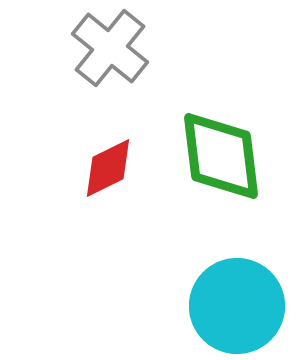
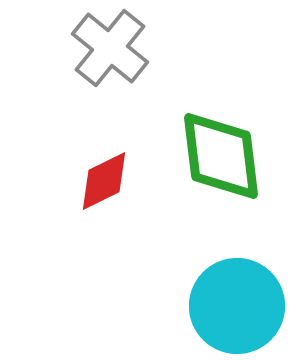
red diamond: moved 4 px left, 13 px down
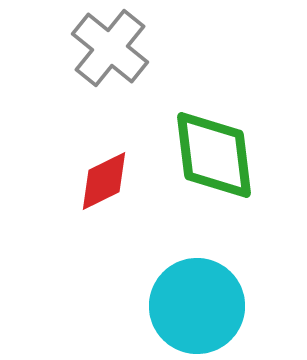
green diamond: moved 7 px left, 1 px up
cyan circle: moved 40 px left
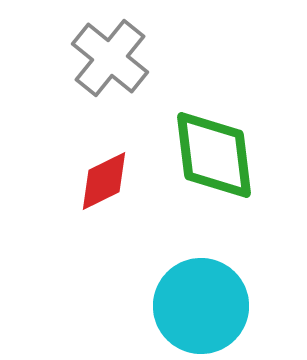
gray cross: moved 10 px down
cyan circle: moved 4 px right
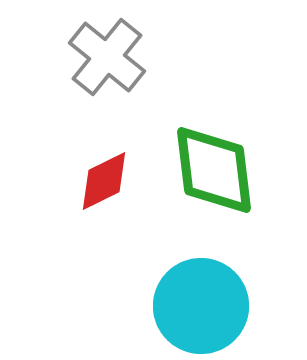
gray cross: moved 3 px left, 1 px up
green diamond: moved 15 px down
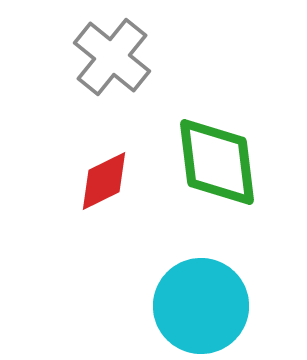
gray cross: moved 5 px right
green diamond: moved 3 px right, 8 px up
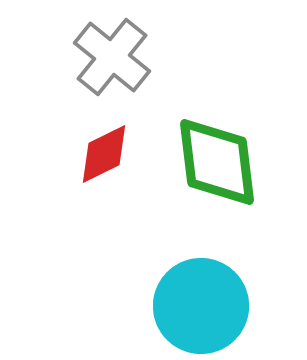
red diamond: moved 27 px up
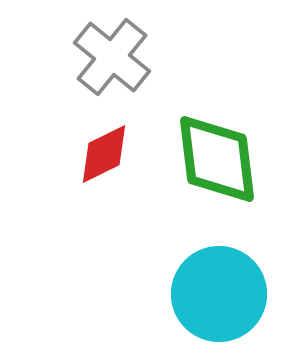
green diamond: moved 3 px up
cyan circle: moved 18 px right, 12 px up
